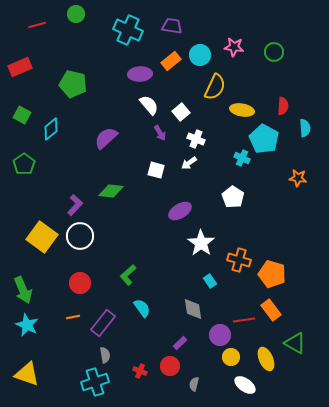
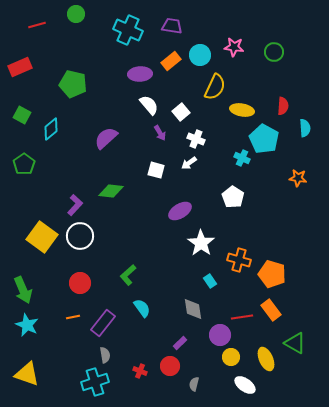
red line at (244, 320): moved 2 px left, 3 px up
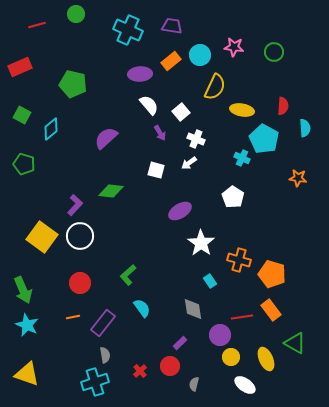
green pentagon at (24, 164): rotated 20 degrees counterclockwise
red cross at (140, 371): rotated 24 degrees clockwise
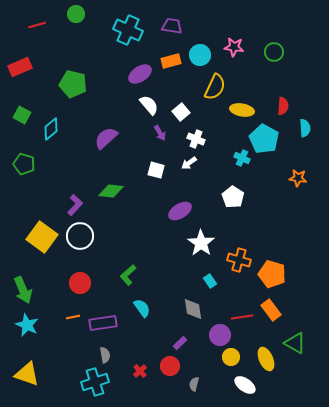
orange rectangle at (171, 61): rotated 24 degrees clockwise
purple ellipse at (140, 74): rotated 30 degrees counterclockwise
purple rectangle at (103, 323): rotated 44 degrees clockwise
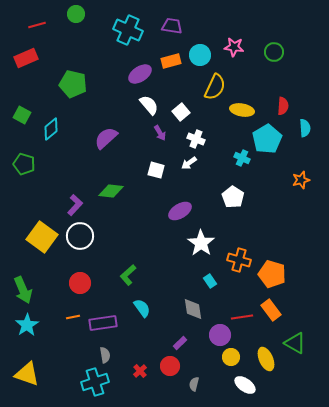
red rectangle at (20, 67): moved 6 px right, 9 px up
cyan pentagon at (264, 139): moved 3 px right; rotated 12 degrees clockwise
orange star at (298, 178): moved 3 px right, 2 px down; rotated 24 degrees counterclockwise
cyan star at (27, 325): rotated 15 degrees clockwise
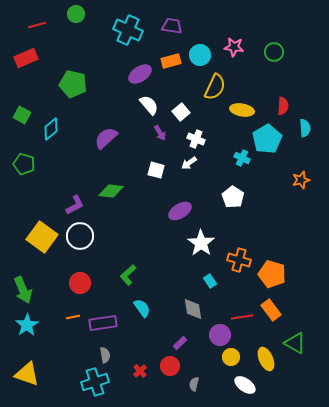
purple L-shape at (75, 205): rotated 20 degrees clockwise
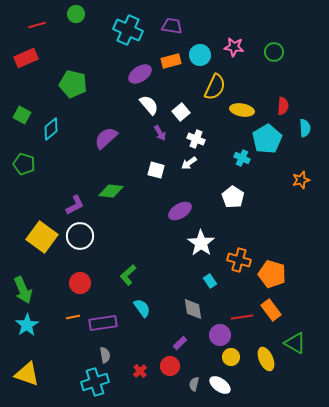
white ellipse at (245, 385): moved 25 px left
